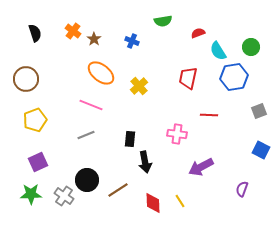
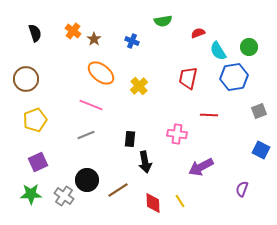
green circle: moved 2 px left
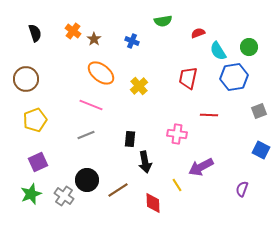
green star: rotated 20 degrees counterclockwise
yellow line: moved 3 px left, 16 px up
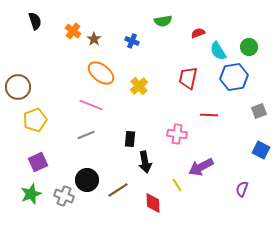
black semicircle: moved 12 px up
brown circle: moved 8 px left, 8 px down
gray cross: rotated 12 degrees counterclockwise
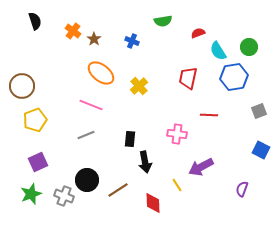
brown circle: moved 4 px right, 1 px up
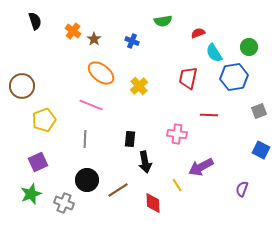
cyan semicircle: moved 4 px left, 2 px down
yellow pentagon: moved 9 px right
gray line: moved 1 px left, 4 px down; rotated 66 degrees counterclockwise
gray cross: moved 7 px down
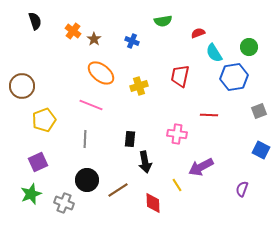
red trapezoid: moved 8 px left, 2 px up
yellow cross: rotated 24 degrees clockwise
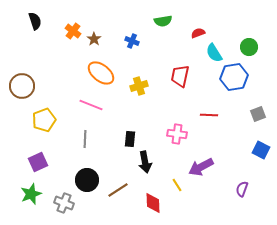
gray square: moved 1 px left, 3 px down
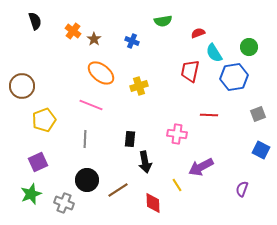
red trapezoid: moved 10 px right, 5 px up
